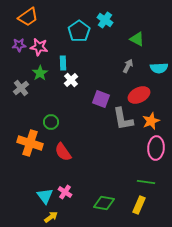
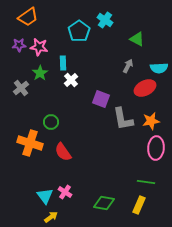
red ellipse: moved 6 px right, 7 px up
orange star: rotated 12 degrees clockwise
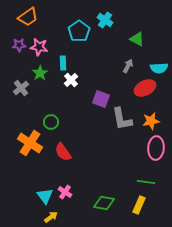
gray L-shape: moved 1 px left
orange cross: rotated 15 degrees clockwise
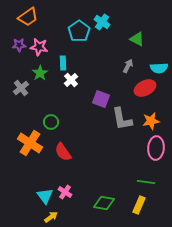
cyan cross: moved 3 px left, 2 px down
